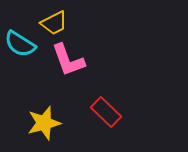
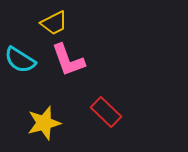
cyan semicircle: moved 16 px down
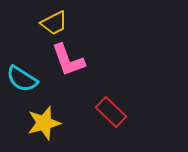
cyan semicircle: moved 2 px right, 19 px down
red rectangle: moved 5 px right
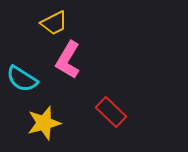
pink L-shape: rotated 51 degrees clockwise
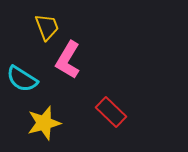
yellow trapezoid: moved 7 px left, 4 px down; rotated 84 degrees counterclockwise
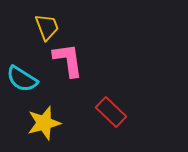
pink L-shape: rotated 141 degrees clockwise
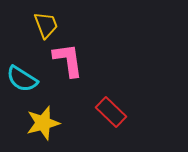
yellow trapezoid: moved 1 px left, 2 px up
yellow star: moved 1 px left
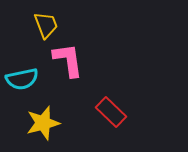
cyan semicircle: rotated 44 degrees counterclockwise
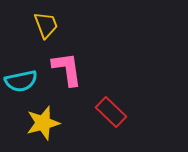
pink L-shape: moved 1 px left, 9 px down
cyan semicircle: moved 1 px left, 2 px down
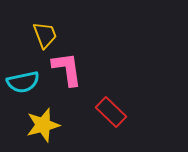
yellow trapezoid: moved 1 px left, 10 px down
cyan semicircle: moved 2 px right, 1 px down
yellow star: moved 2 px down
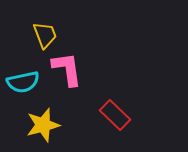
red rectangle: moved 4 px right, 3 px down
